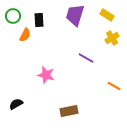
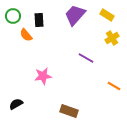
purple trapezoid: rotated 25 degrees clockwise
orange semicircle: moved 1 px right; rotated 112 degrees clockwise
pink star: moved 3 px left, 1 px down; rotated 24 degrees counterclockwise
brown rectangle: rotated 30 degrees clockwise
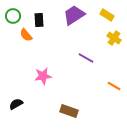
purple trapezoid: moved 1 px left; rotated 15 degrees clockwise
yellow cross: moved 2 px right; rotated 24 degrees counterclockwise
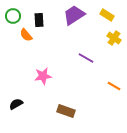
brown rectangle: moved 3 px left
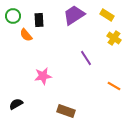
purple line: rotated 28 degrees clockwise
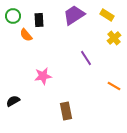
yellow cross: rotated 16 degrees clockwise
black semicircle: moved 3 px left, 3 px up
brown rectangle: rotated 60 degrees clockwise
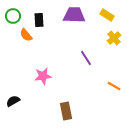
purple trapezoid: rotated 35 degrees clockwise
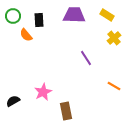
pink star: moved 16 px down; rotated 18 degrees counterclockwise
